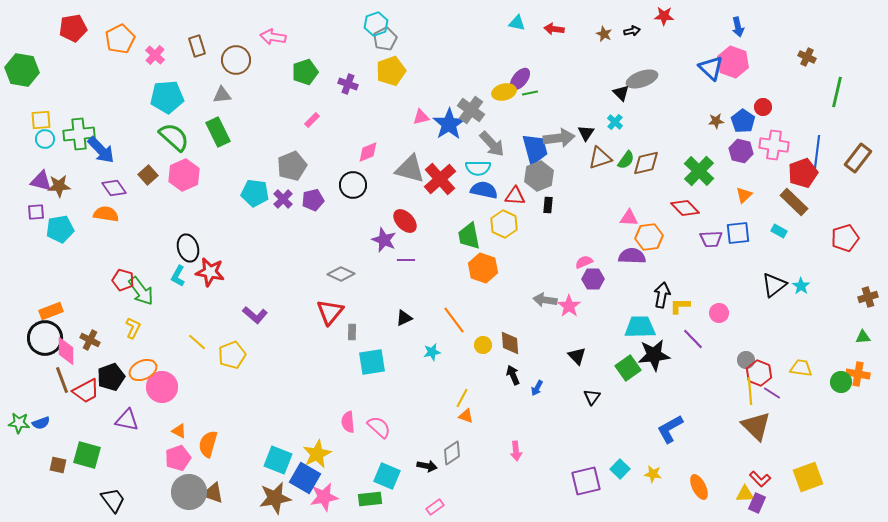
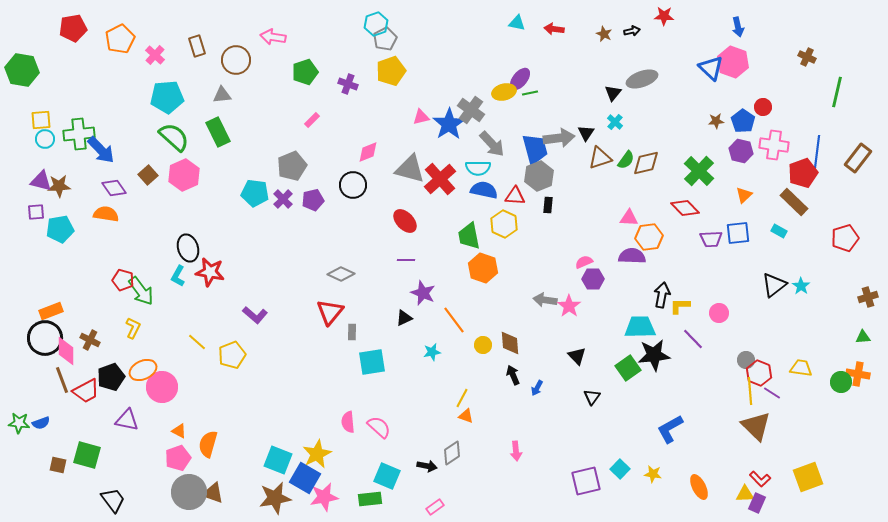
black triangle at (621, 93): moved 8 px left; rotated 24 degrees clockwise
purple star at (384, 240): moved 39 px right, 53 px down
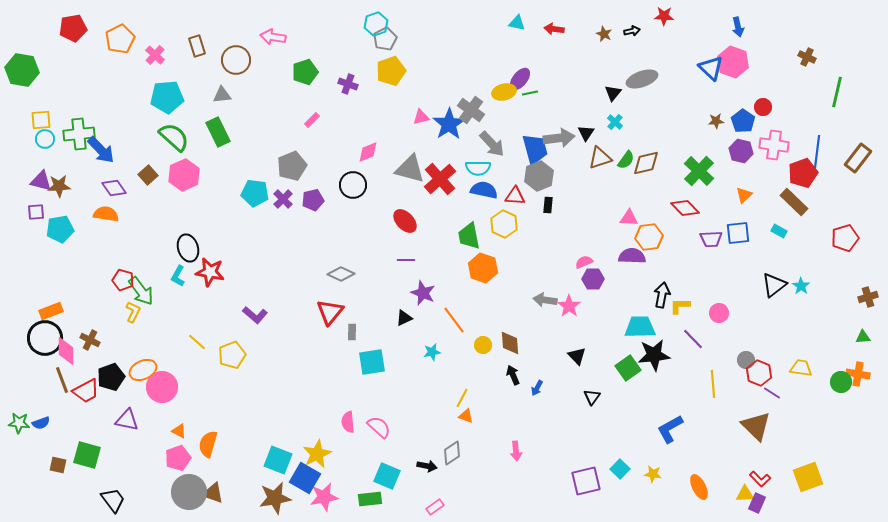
yellow L-shape at (133, 328): moved 16 px up
yellow line at (750, 391): moved 37 px left, 7 px up
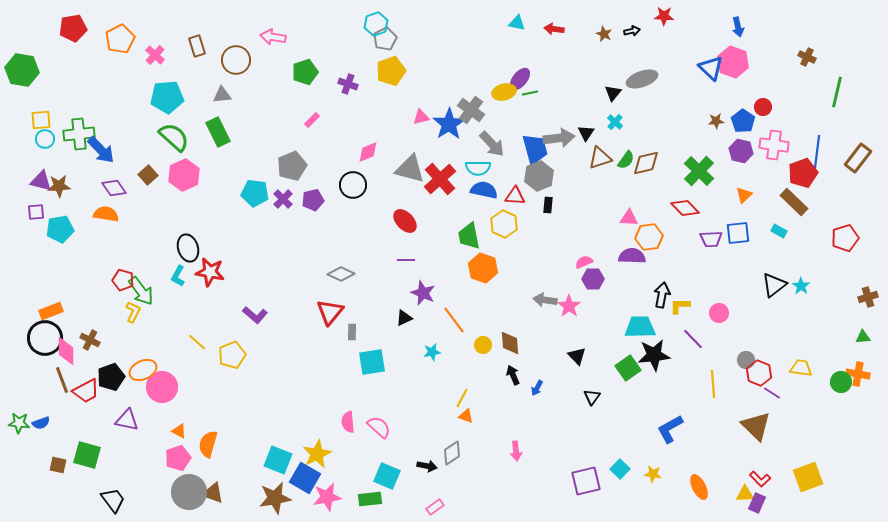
pink star at (324, 497): moved 3 px right
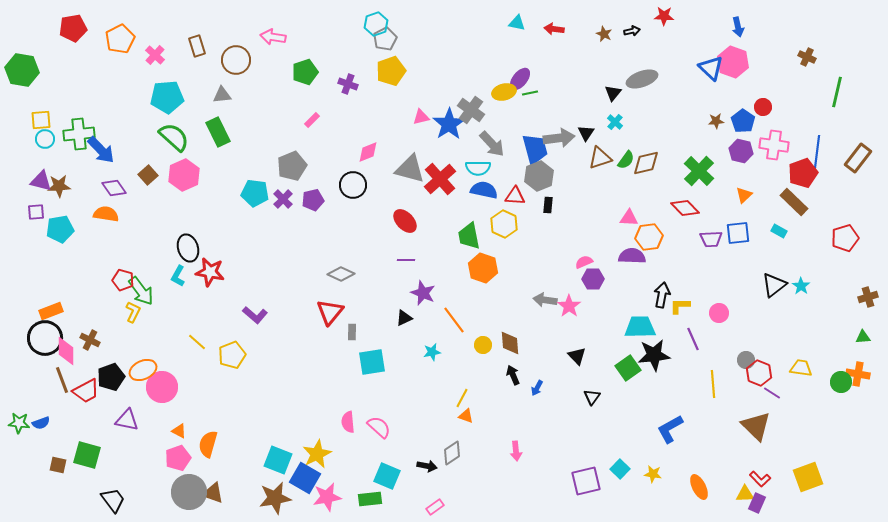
purple line at (693, 339): rotated 20 degrees clockwise
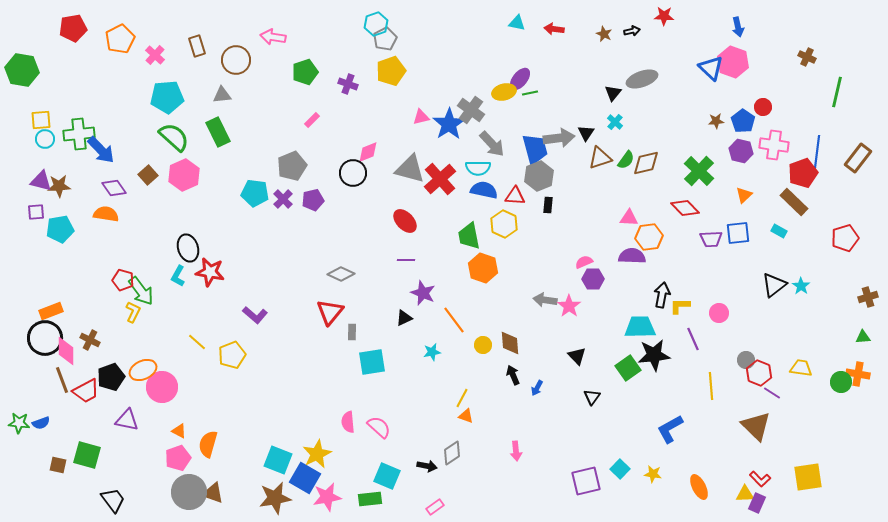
black circle at (353, 185): moved 12 px up
yellow line at (713, 384): moved 2 px left, 2 px down
yellow square at (808, 477): rotated 12 degrees clockwise
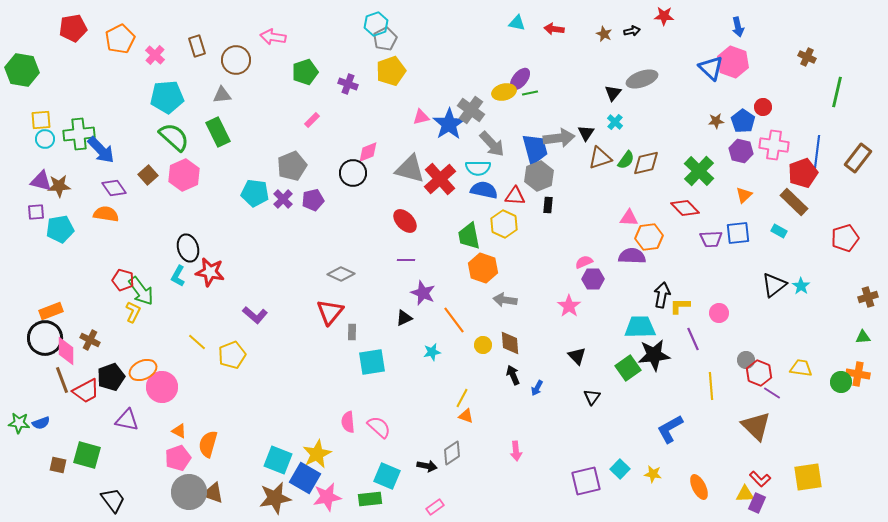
gray arrow at (545, 300): moved 40 px left
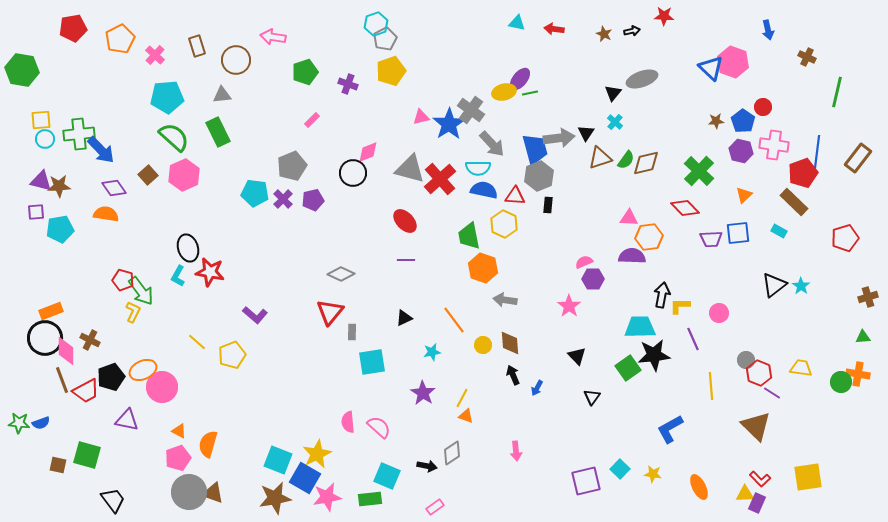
blue arrow at (738, 27): moved 30 px right, 3 px down
purple star at (423, 293): moved 100 px down; rotated 10 degrees clockwise
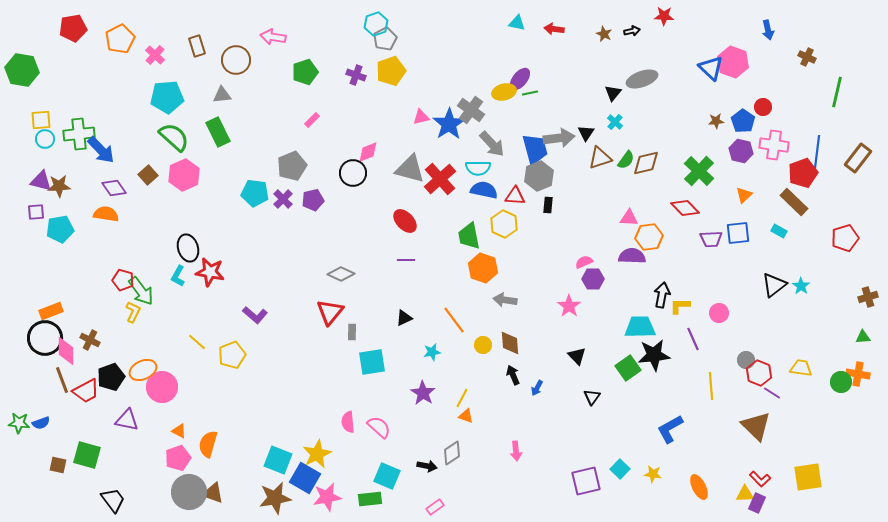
purple cross at (348, 84): moved 8 px right, 9 px up
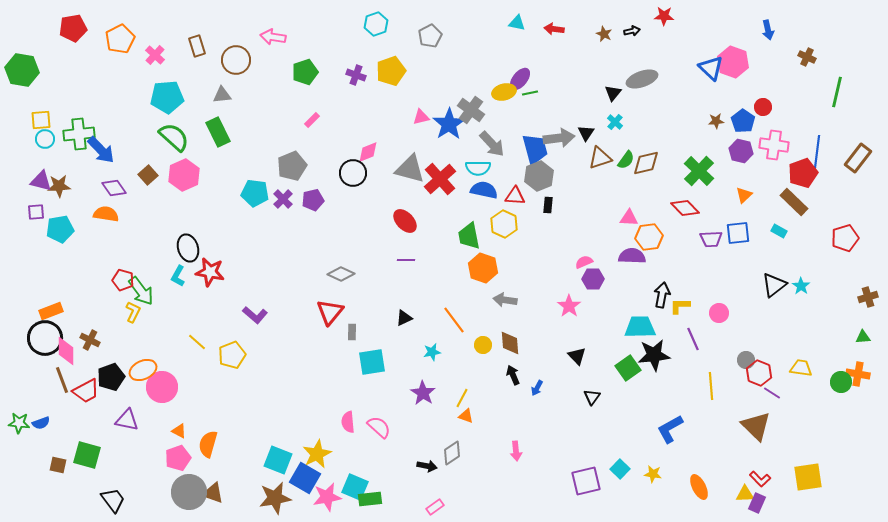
gray pentagon at (385, 39): moved 45 px right, 3 px up
cyan square at (387, 476): moved 32 px left, 11 px down
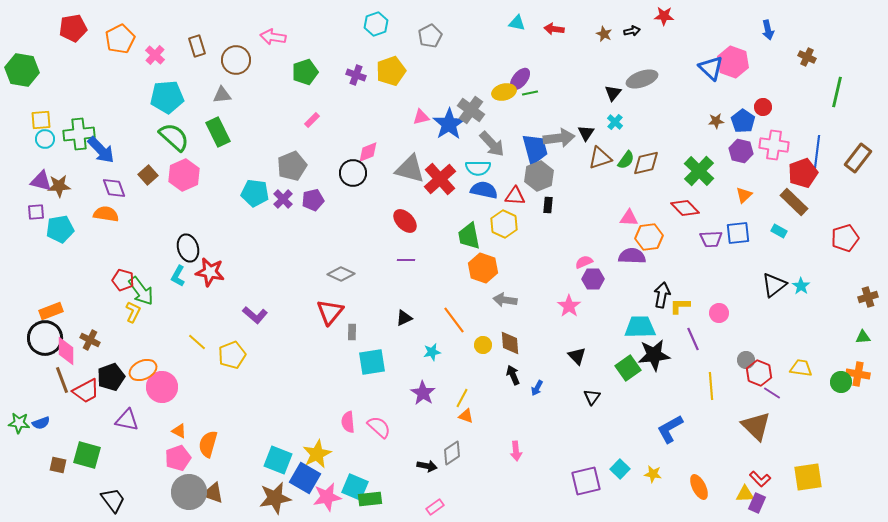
purple diamond at (114, 188): rotated 15 degrees clockwise
